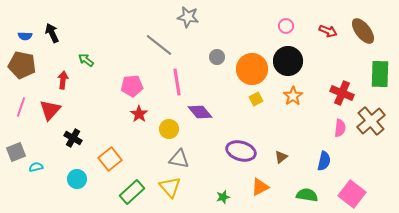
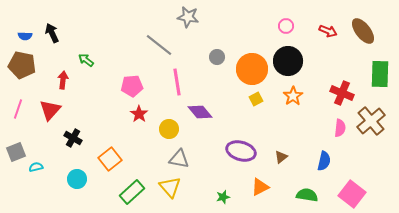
pink line at (21, 107): moved 3 px left, 2 px down
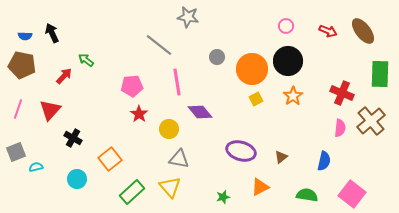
red arrow at (63, 80): moved 1 px right, 4 px up; rotated 36 degrees clockwise
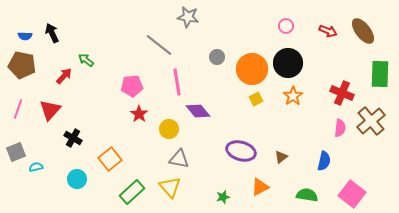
black circle at (288, 61): moved 2 px down
purple diamond at (200, 112): moved 2 px left, 1 px up
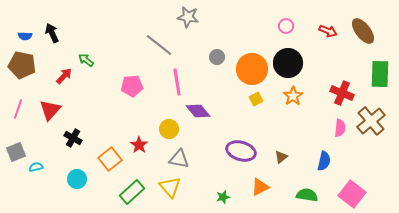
red star at (139, 114): moved 31 px down
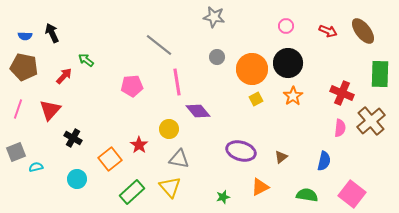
gray star at (188, 17): moved 26 px right
brown pentagon at (22, 65): moved 2 px right, 2 px down
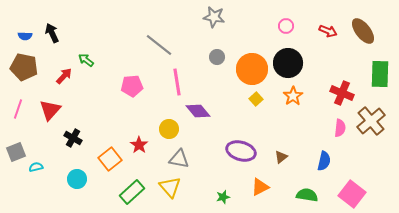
yellow square at (256, 99): rotated 16 degrees counterclockwise
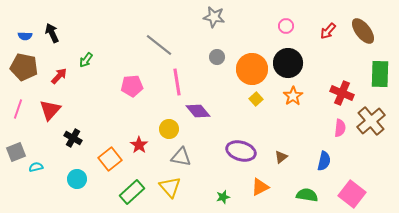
red arrow at (328, 31): rotated 108 degrees clockwise
green arrow at (86, 60): rotated 91 degrees counterclockwise
red arrow at (64, 76): moved 5 px left
gray triangle at (179, 159): moved 2 px right, 2 px up
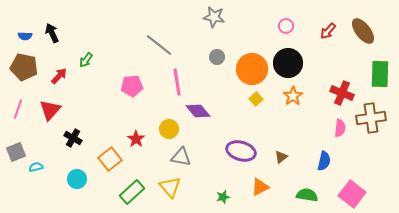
brown cross at (371, 121): moved 3 px up; rotated 32 degrees clockwise
red star at (139, 145): moved 3 px left, 6 px up
